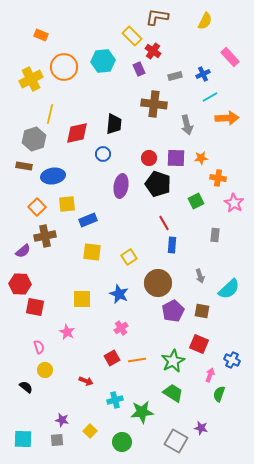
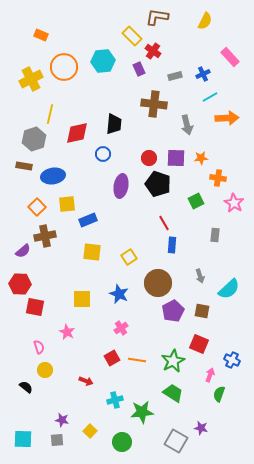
orange line at (137, 360): rotated 18 degrees clockwise
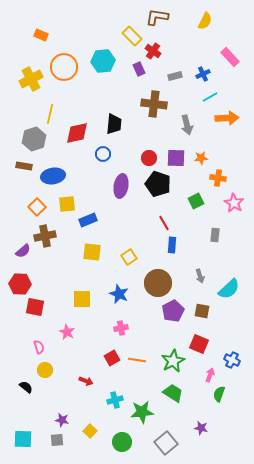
pink cross at (121, 328): rotated 24 degrees clockwise
gray square at (176, 441): moved 10 px left, 2 px down; rotated 20 degrees clockwise
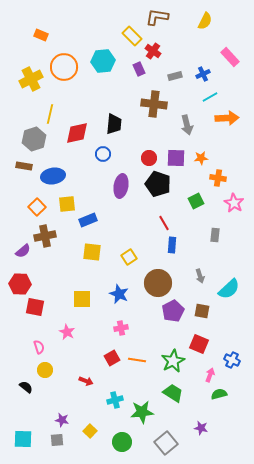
green semicircle at (219, 394): rotated 56 degrees clockwise
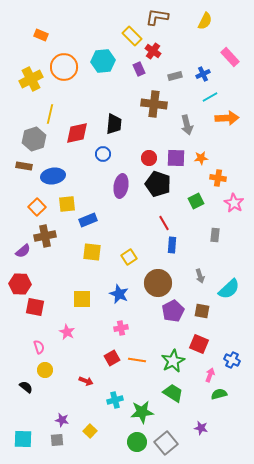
green circle at (122, 442): moved 15 px right
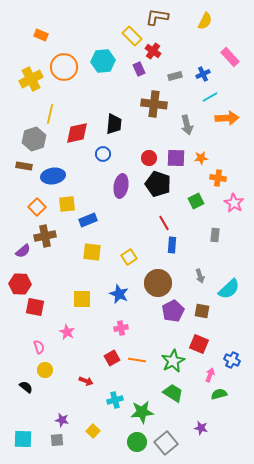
yellow square at (90, 431): moved 3 px right
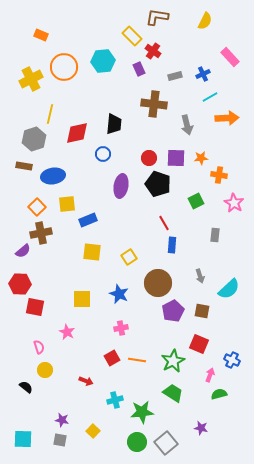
orange cross at (218, 178): moved 1 px right, 3 px up
brown cross at (45, 236): moved 4 px left, 3 px up
gray square at (57, 440): moved 3 px right; rotated 16 degrees clockwise
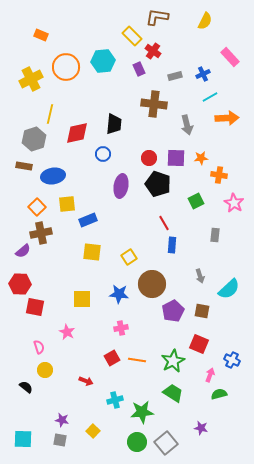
orange circle at (64, 67): moved 2 px right
brown circle at (158, 283): moved 6 px left, 1 px down
blue star at (119, 294): rotated 18 degrees counterclockwise
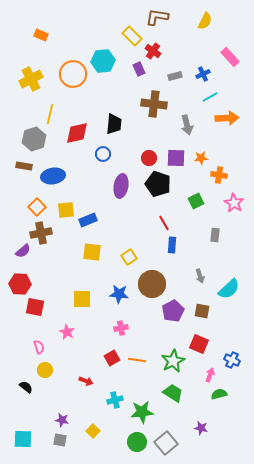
orange circle at (66, 67): moved 7 px right, 7 px down
yellow square at (67, 204): moved 1 px left, 6 px down
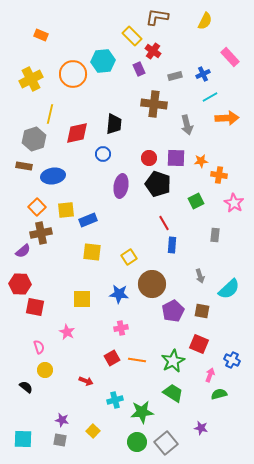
orange star at (201, 158): moved 3 px down
